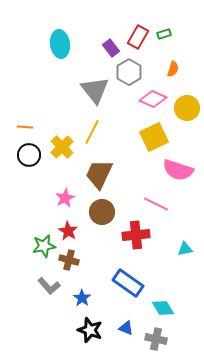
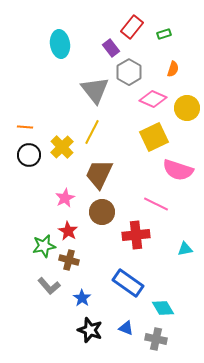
red rectangle: moved 6 px left, 10 px up; rotated 10 degrees clockwise
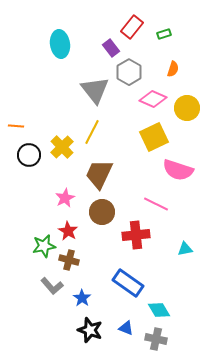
orange line: moved 9 px left, 1 px up
gray L-shape: moved 3 px right
cyan diamond: moved 4 px left, 2 px down
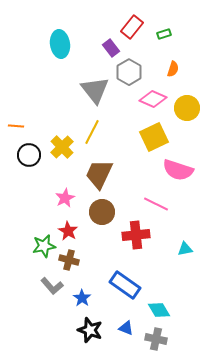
blue rectangle: moved 3 px left, 2 px down
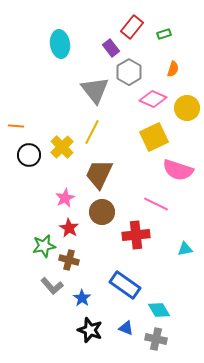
red star: moved 1 px right, 3 px up
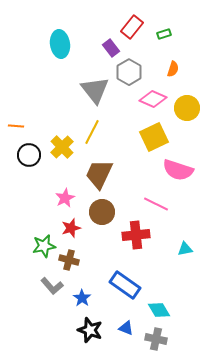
red star: moved 2 px right; rotated 24 degrees clockwise
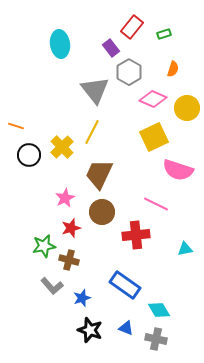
orange line: rotated 14 degrees clockwise
blue star: rotated 18 degrees clockwise
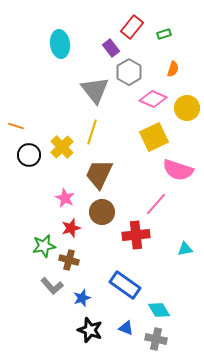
yellow line: rotated 10 degrees counterclockwise
pink star: rotated 18 degrees counterclockwise
pink line: rotated 75 degrees counterclockwise
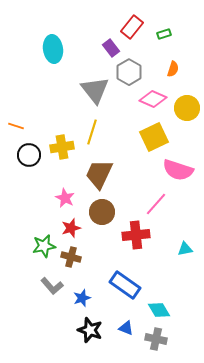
cyan ellipse: moved 7 px left, 5 px down
yellow cross: rotated 35 degrees clockwise
brown cross: moved 2 px right, 3 px up
